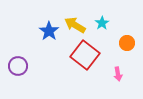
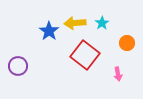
yellow arrow: moved 2 px up; rotated 35 degrees counterclockwise
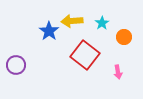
yellow arrow: moved 3 px left, 2 px up
orange circle: moved 3 px left, 6 px up
purple circle: moved 2 px left, 1 px up
pink arrow: moved 2 px up
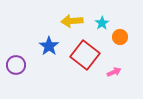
blue star: moved 15 px down
orange circle: moved 4 px left
pink arrow: moved 4 px left; rotated 104 degrees counterclockwise
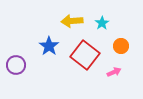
orange circle: moved 1 px right, 9 px down
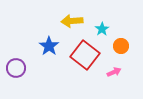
cyan star: moved 6 px down
purple circle: moved 3 px down
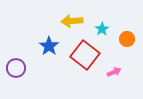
orange circle: moved 6 px right, 7 px up
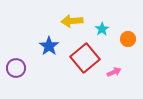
orange circle: moved 1 px right
red square: moved 3 px down; rotated 12 degrees clockwise
